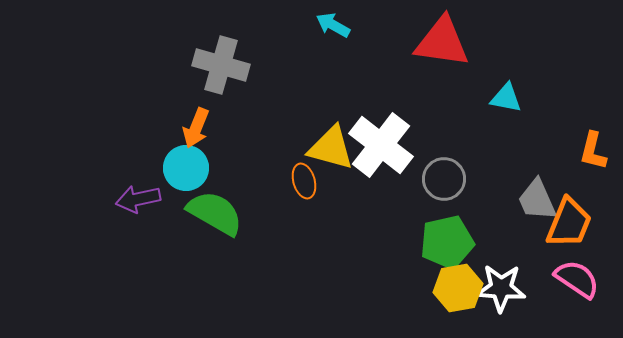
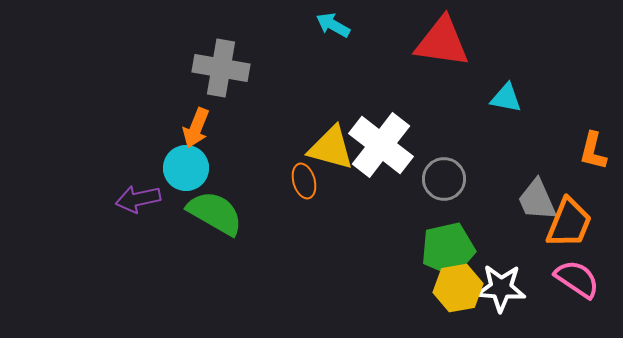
gray cross: moved 3 px down; rotated 6 degrees counterclockwise
green pentagon: moved 1 px right, 7 px down
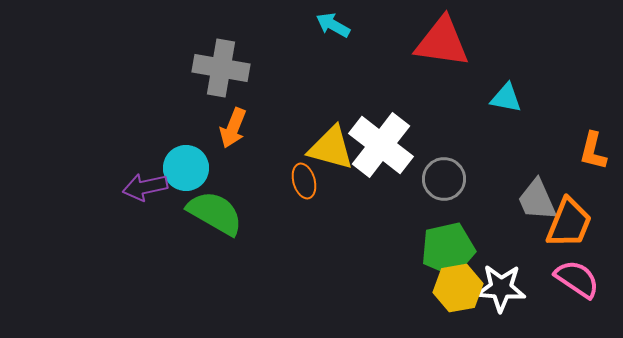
orange arrow: moved 37 px right
purple arrow: moved 7 px right, 12 px up
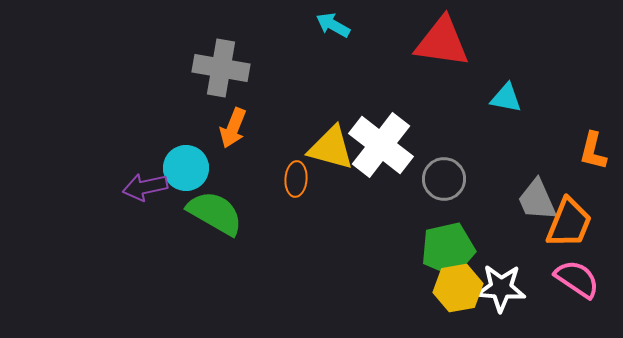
orange ellipse: moved 8 px left, 2 px up; rotated 20 degrees clockwise
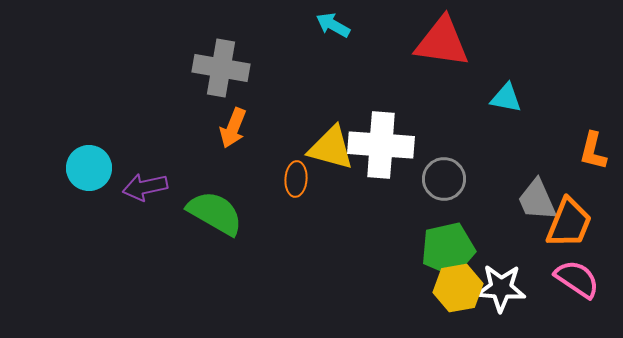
white cross: rotated 34 degrees counterclockwise
cyan circle: moved 97 px left
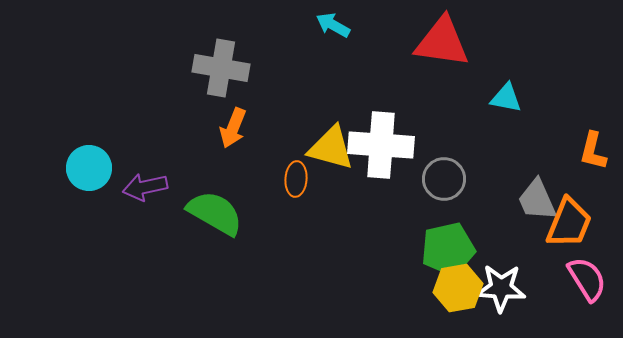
pink semicircle: moved 10 px right; rotated 24 degrees clockwise
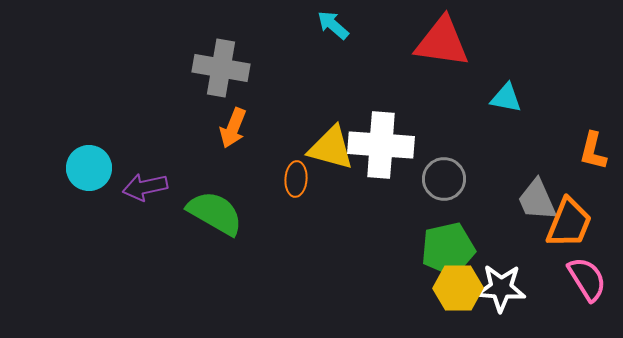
cyan arrow: rotated 12 degrees clockwise
yellow hexagon: rotated 9 degrees clockwise
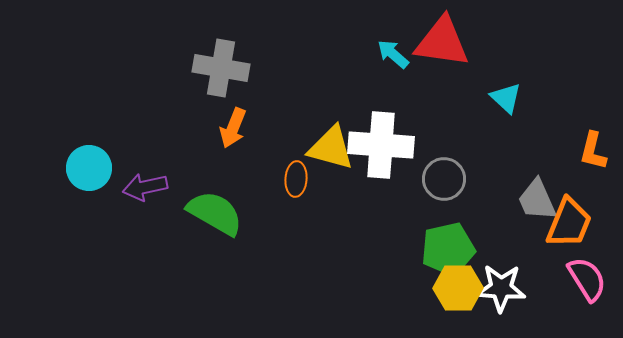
cyan arrow: moved 60 px right, 29 px down
cyan triangle: rotated 32 degrees clockwise
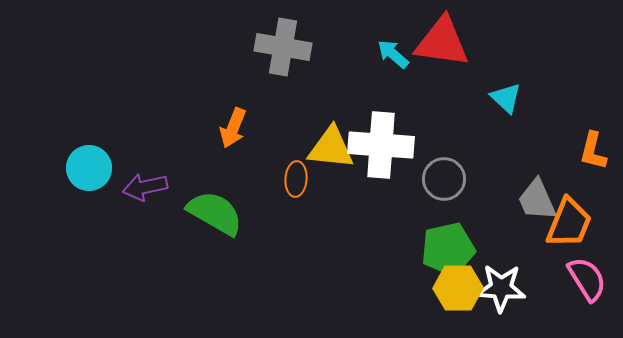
gray cross: moved 62 px right, 21 px up
yellow triangle: rotated 9 degrees counterclockwise
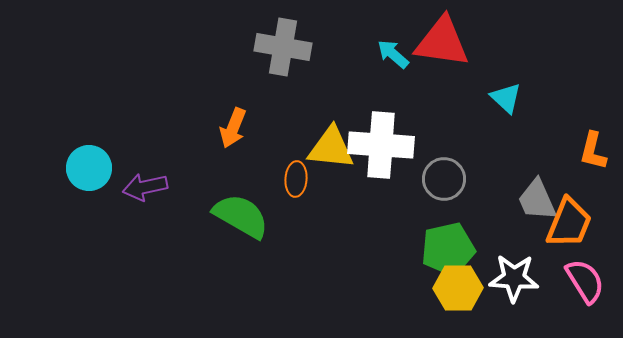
green semicircle: moved 26 px right, 3 px down
pink semicircle: moved 2 px left, 2 px down
white star: moved 13 px right, 10 px up
